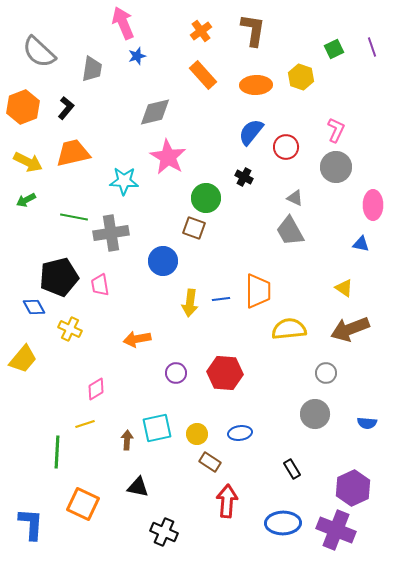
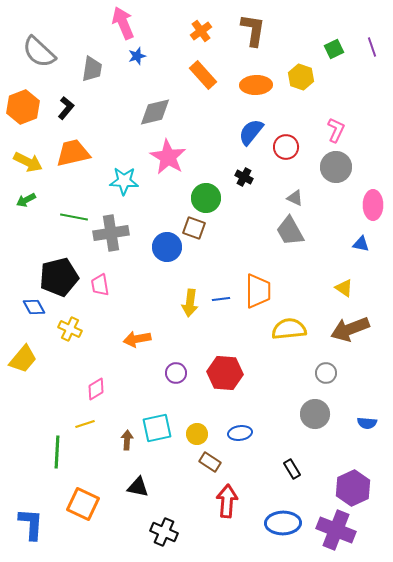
blue circle at (163, 261): moved 4 px right, 14 px up
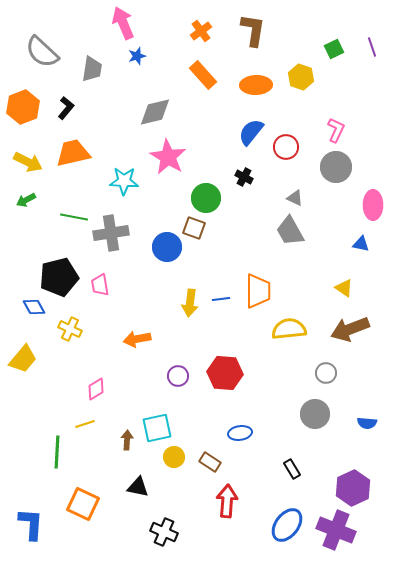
gray semicircle at (39, 52): moved 3 px right
purple circle at (176, 373): moved 2 px right, 3 px down
yellow circle at (197, 434): moved 23 px left, 23 px down
blue ellipse at (283, 523): moved 4 px right, 2 px down; rotated 52 degrees counterclockwise
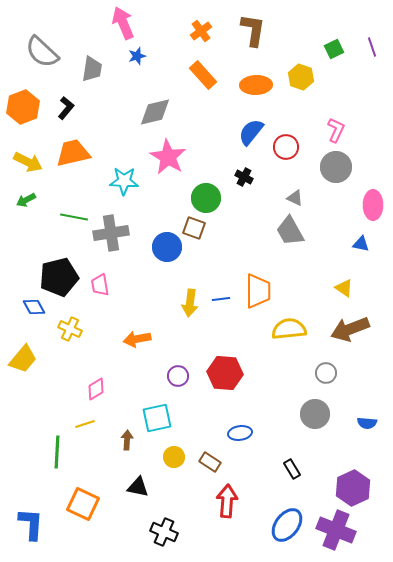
cyan square at (157, 428): moved 10 px up
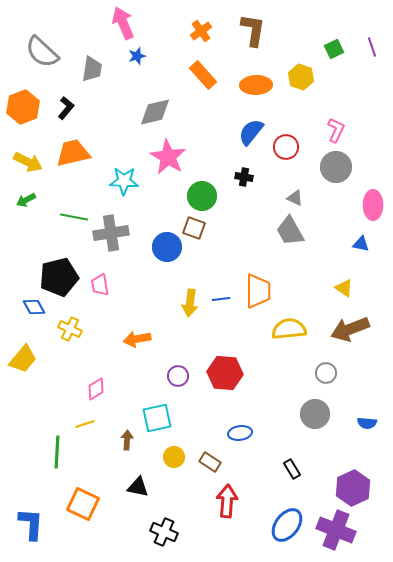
black cross at (244, 177): rotated 18 degrees counterclockwise
green circle at (206, 198): moved 4 px left, 2 px up
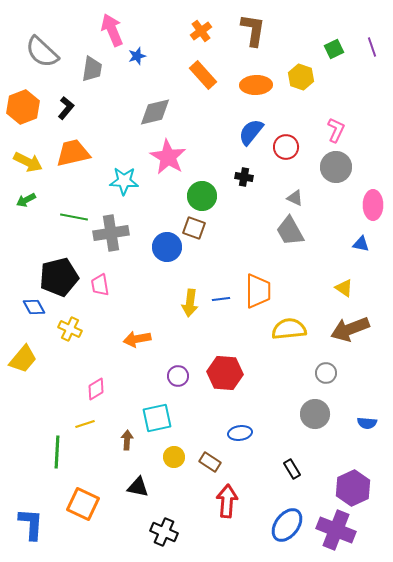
pink arrow at (123, 23): moved 11 px left, 7 px down
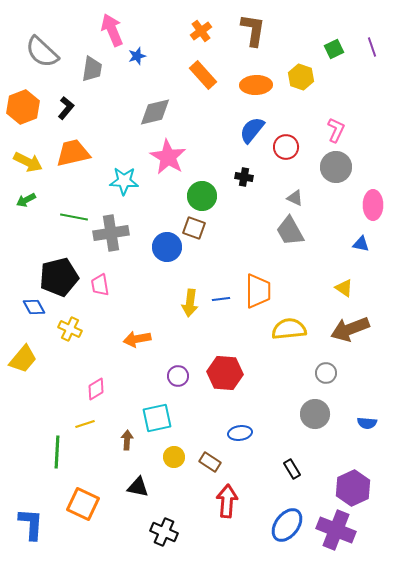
blue semicircle at (251, 132): moved 1 px right, 2 px up
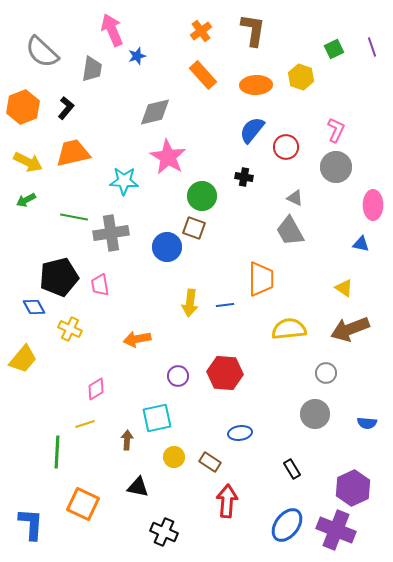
orange trapezoid at (258, 291): moved 3 px right, 12 px up
blue line at (221, 299): moved 4 px right, 6 px down
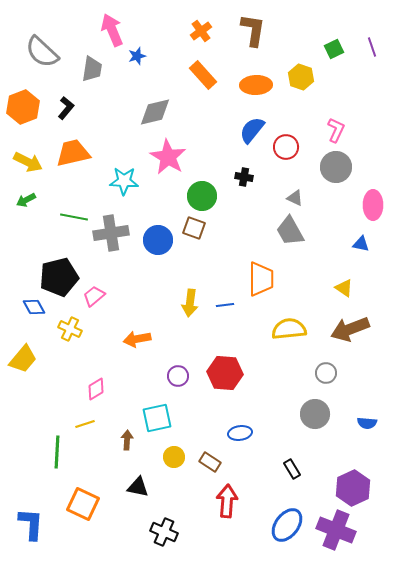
blue circle at (167, 247): moved 9 px left, 7 px up
pink trapezoid at (100, 285): moved 6 px left, 11 px down; rotated 60 degrees clockwise
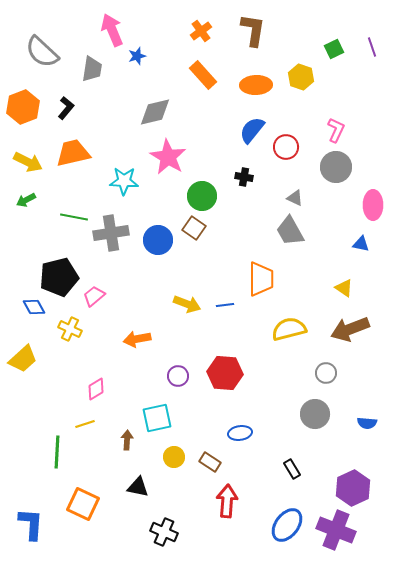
brown square at (194, 228): rotated 15 degrees clockwise
yellow arrow at (190, 303): moved 3 px left, 1 px down; rotated 76 degrees counterclockwise
yellow semicircle at (289, 329): rotated 8 degrees counterclockwise
yellow trapezoid at (23, 359): rotated 8 degrees clockwise
